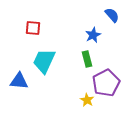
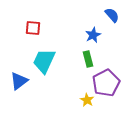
green rectangle: moved 1 px right
blue triangle: rotated 42 degrees counterclockwise
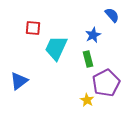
cyan trapezoid: moved 12 px right, 13 px up
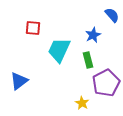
cyan trapezoid: moved 3 px right, 2 px down
green rectangle: moved 1 px down
yellow star: moved 5 px left, 3 px down
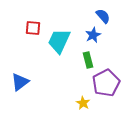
blue semicircle: moved 9 px left, 1 px down
cyan trapezoid: moved 9 px up
blue triangle: moved 1 px right, 1 px down
yellow star: moved 1 px right
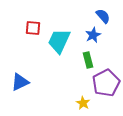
blue triangle: rotated 12 degrees clockwise
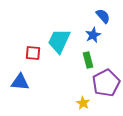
red square: moved 25 px down
blue triangle: rotated 30 degrees clockwise
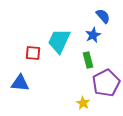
blue triangle: moved 1 px down
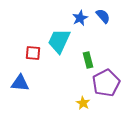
blue star: moved 13 px left, 17 px up
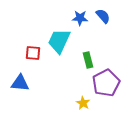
blue star: rotated 28 degrees clockwise
